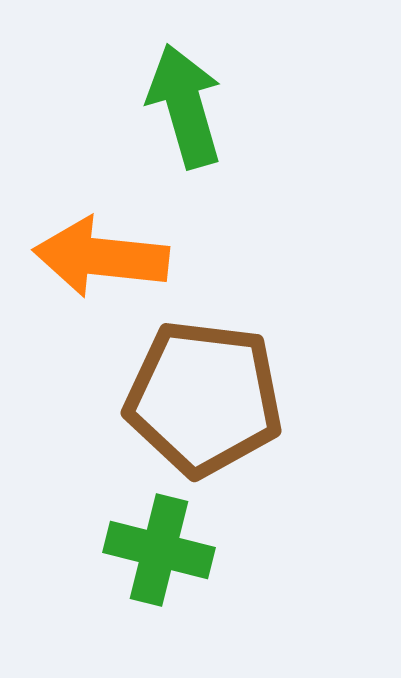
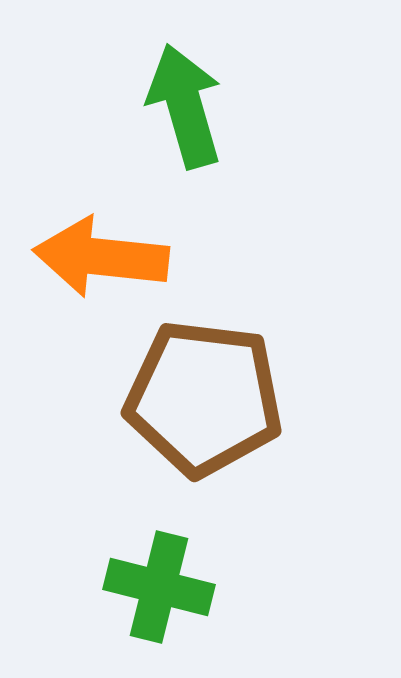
green cross: moved 37 px down
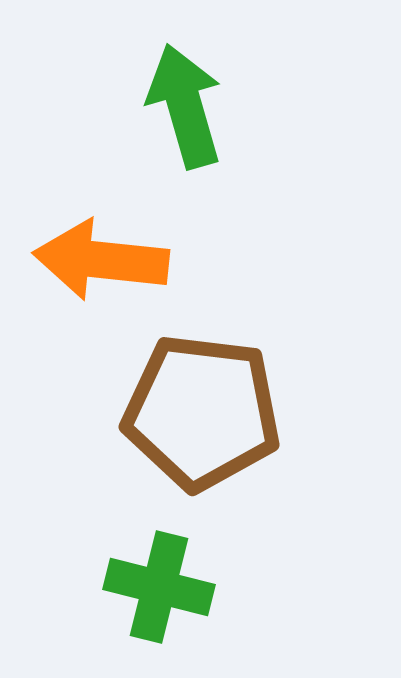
orange arrow: moved 3 px down
brown pentagon: moved 2 px left, 14 px down
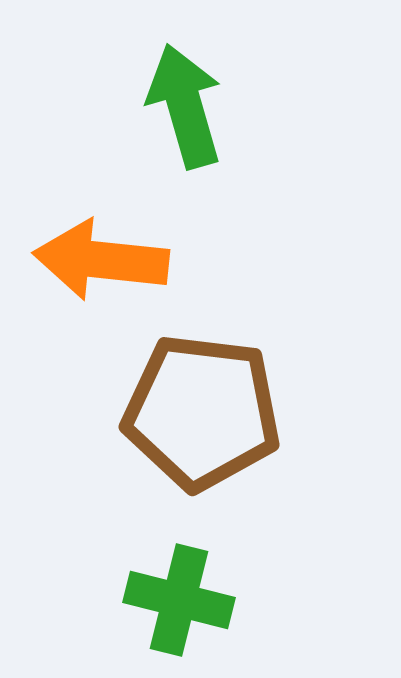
green cross: moved 20 px right, 13 px down
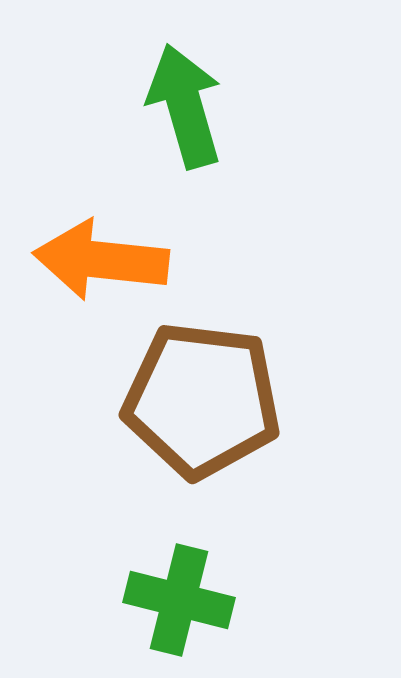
brown pentagon: moved 12 px up
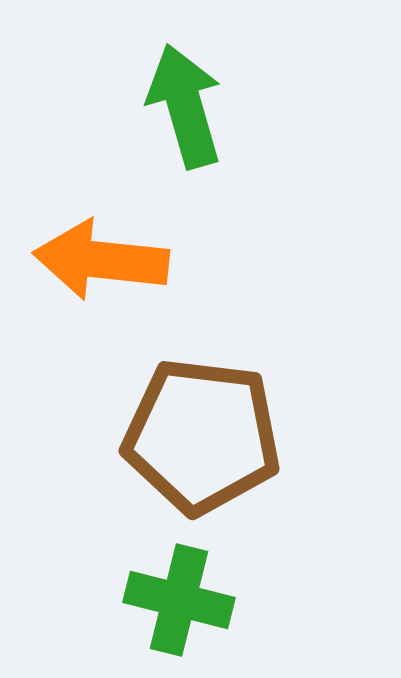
brown pentagon: moved 36 px down
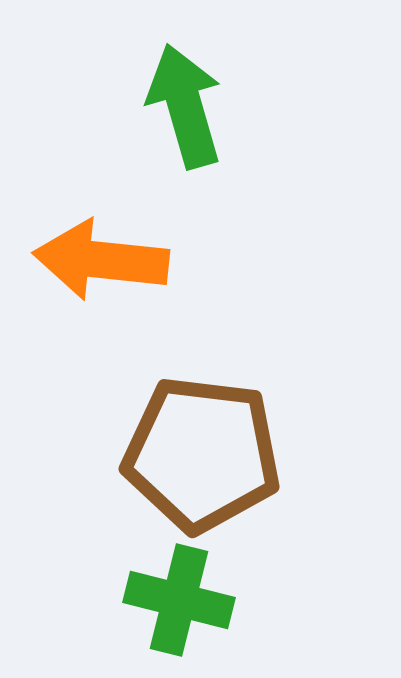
brown pentagon: moved 18 px down
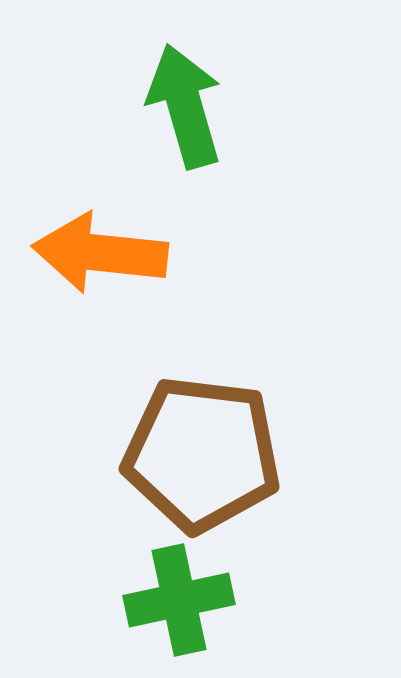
orange arrow: moved 1 px left, 7 px up
green cross: rotated 26 degrees counterclockwise
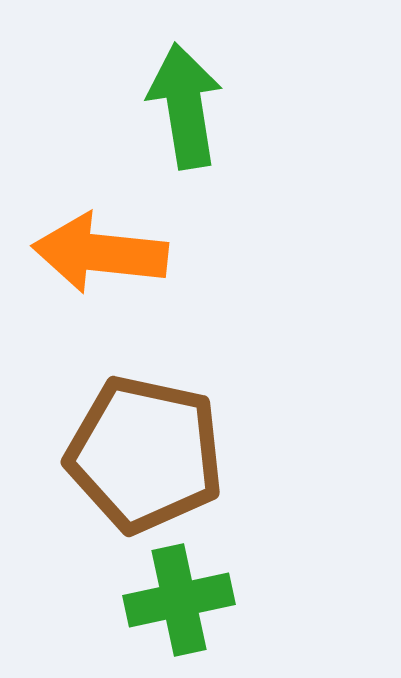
green arrow: rotated 7 degrees clockwise
brown pentagon: moved 57 px left; rotated 5 degrees clockwise
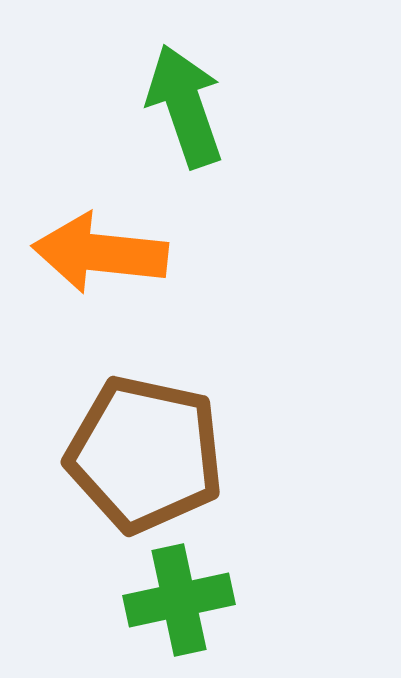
green arrow: rotated 10 degrees counterclockwise
